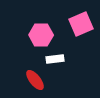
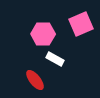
pink hexagon: moved 2 px right, 1 px up
white rectangle: rotated 36 degrees clockwise
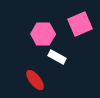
pink square: moved 1 px left
white rectangle: moved 2 px right, 2 px up
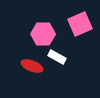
red ellipse: moved 3 px left, 14 px up; rotated 30 degrees counterclockwise
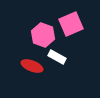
pink square: moved 9 px left
pink hexagon: moved 1 px down; rotated 20 degrees clockwise
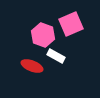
white rectangle: moved 1 px left, 1 px up
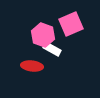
white rectangle: moved 4 px left, 7 px up
red ellipse: rotated 15 degrees counterclockwise
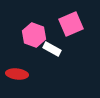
pink hexagon: moved 9 px left
red ellipse: moved 15 px left, 8 px down
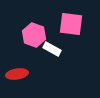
pink square: rotated 30 degrees clockwise
red ellipse: rotated 15 degrees counterclockwise
